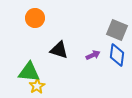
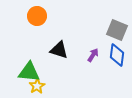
orange circle: moved 2 px right, 2 px up
purple arrow: rotated 32 degrees counterclockwise
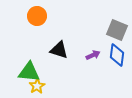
purple arrow: rotated 32 degrees clockwise
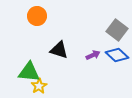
gray square: rotated 15 degrees clockwise
blue diamond: rotated 55 degrees counterclockwise
yellow star: moved 2 px right
